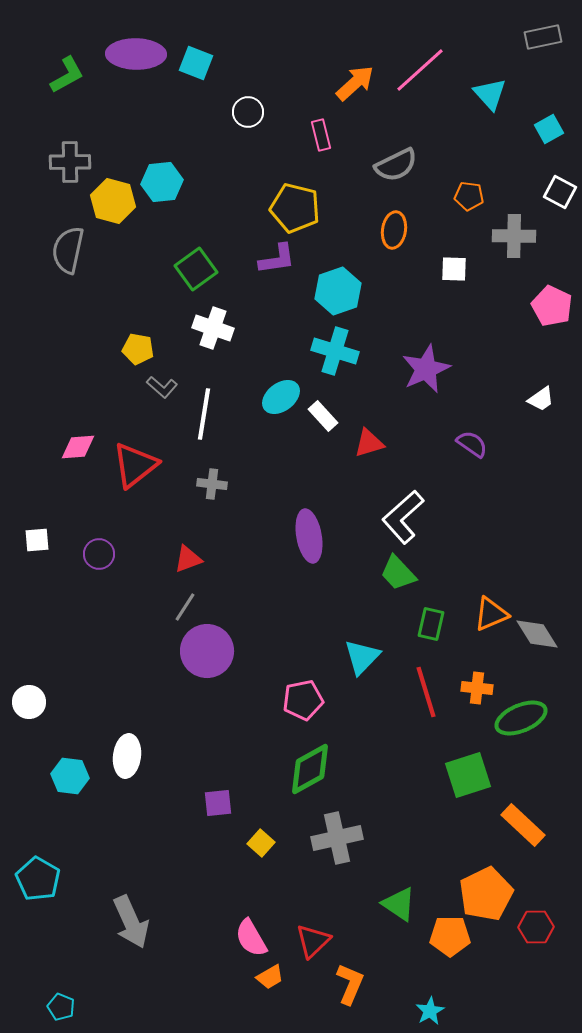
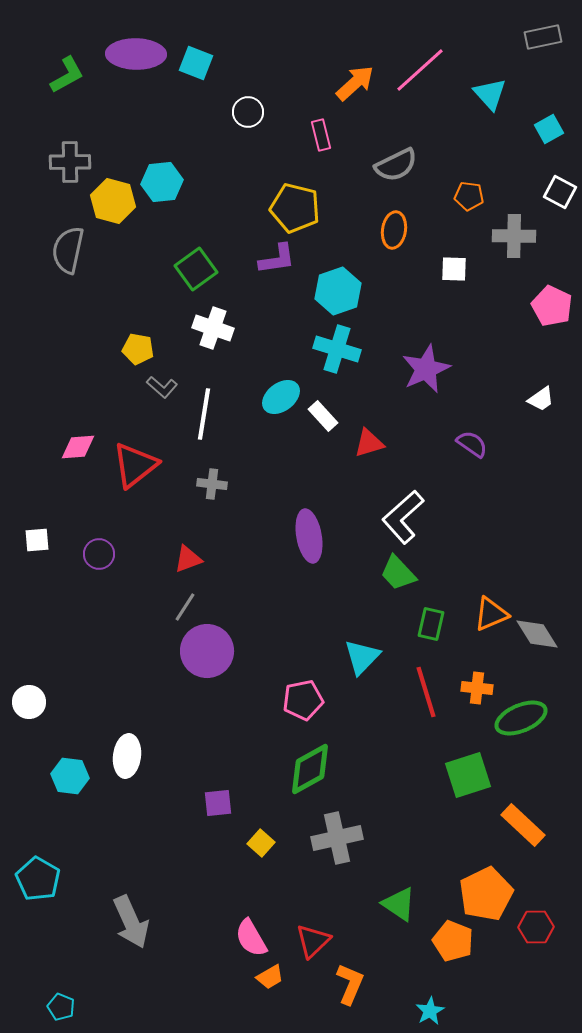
cyan cross at (335, 351): moved 2 px right, 2 px up
orange pentagon at (450, 936): moved 3 px right, 5 px down; rotated 21 degrees clockwise
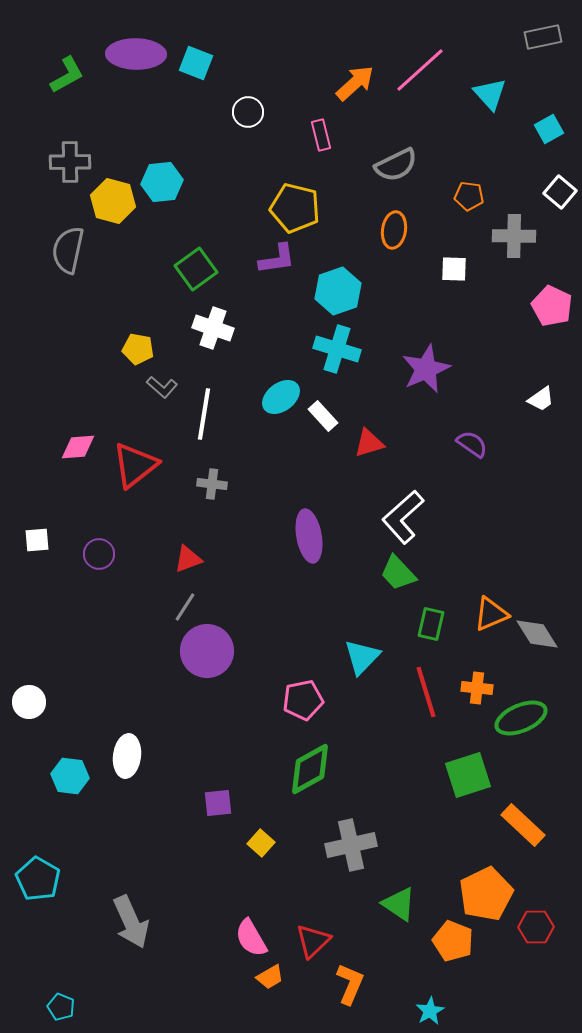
white square at (560, 192): rotated 12 degrees clockwise
gray cross at (337, 838): moved 14 px right, 7 px down
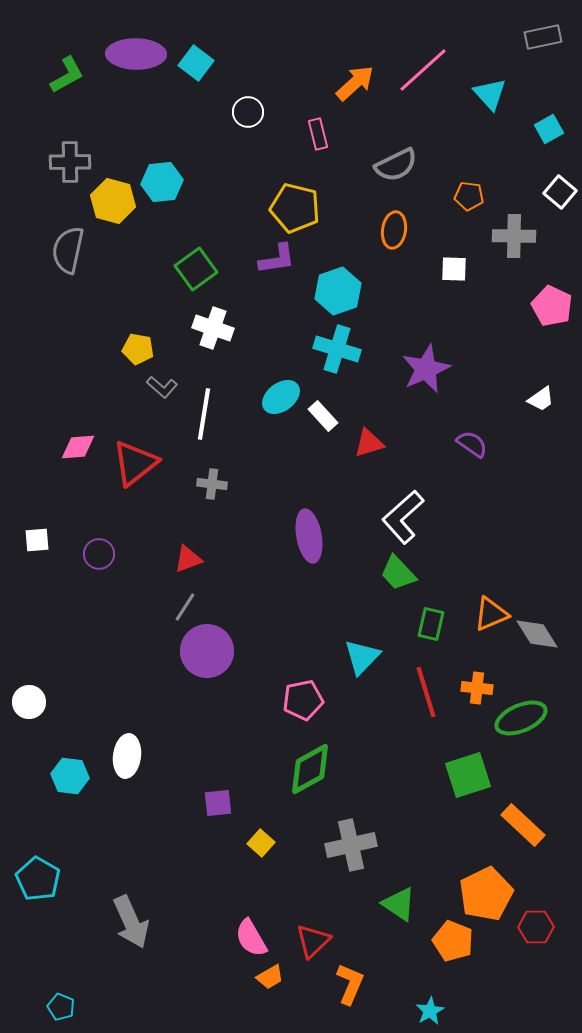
cyan square at (196, 63): rotated 16 degrees clockwise
pink line at (420, 70): moved 3 px right
pink rectangle at (321, 135): moved 3 px left, 1 px up
red triangle at (135, 465): moved 2 px up
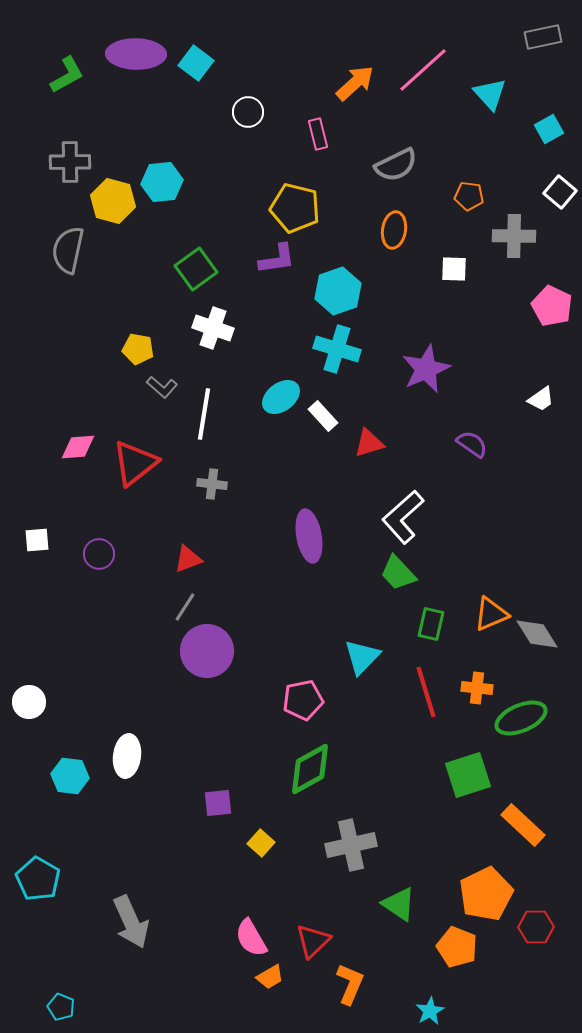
orange pentagon at (453, 941): moved 4 px right, 6 px down
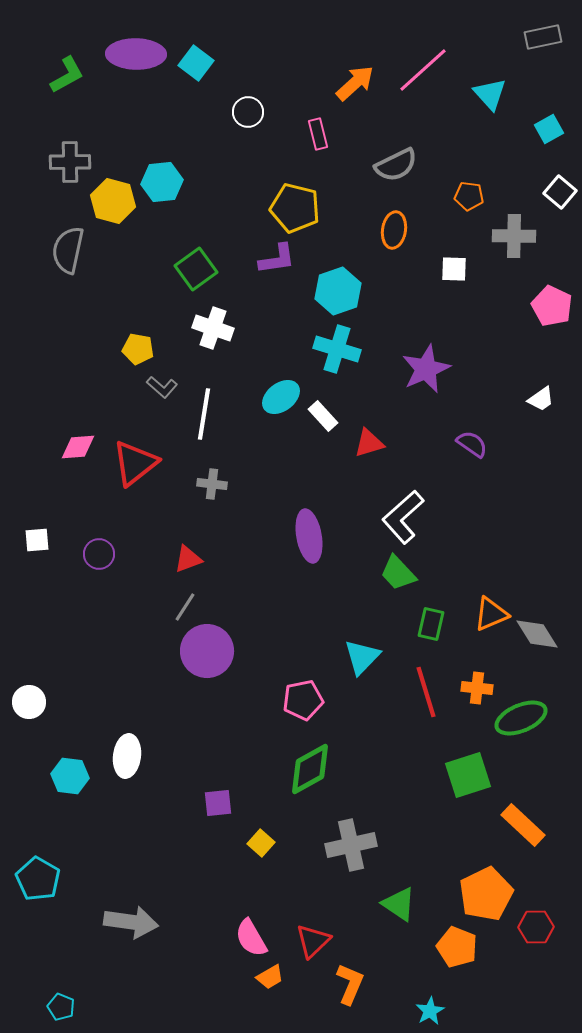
gray arrow at (131, 922): rotated 58 degrees counterclockwise
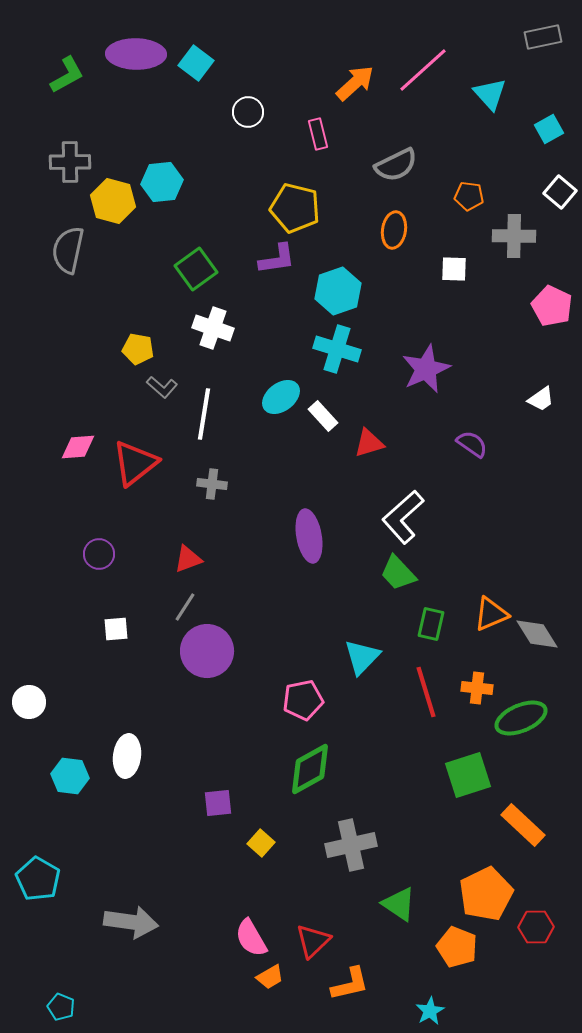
white square at (37, 540): moved 79 px right, 89 px down
orange L-shape at (350, 984): rotated 54 degrees clockwise
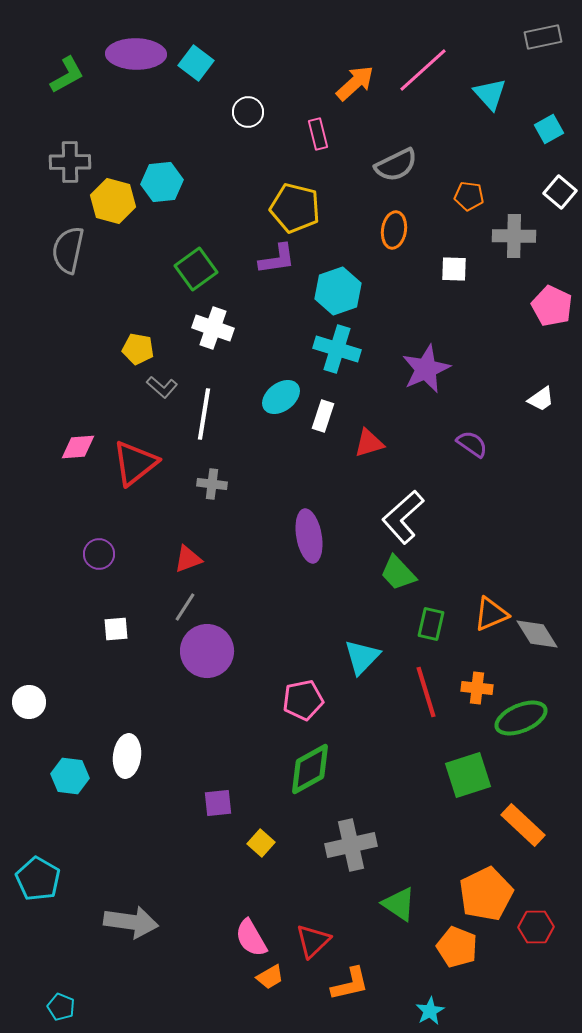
white rectangle at (323, 416): rotated 60 degrees clockwise
